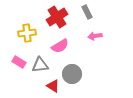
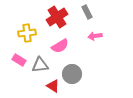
pink rectangle: moved 2 px up
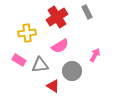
pink arrow: moved 19 px down; rotated 128 degrees clockwise
gray circle: moved 3 px up
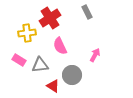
red cross: moved 7 px left, 1 px down
pink semicircle: rotated 96 degrees clockwise
gray circle: moved 4 px down
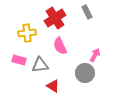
red cross: moved 5 px right
pink rectangle: rotated 16 degrees counterclockwise
gray circle: moved 13 px right, 2 px up
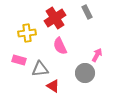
pink arrow: moved 2 px right
gray triangle: moved 4 px down
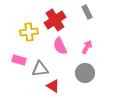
red cross: moved 2 px down
yellow cross: moved 2 px right, 1 px up
pink arrow: moved 10 px left, 8 px up
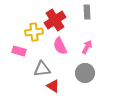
gray rectangle: rotated 24 degrees clockwise
yellow cross: moved 5 px right
pink rectangle: moved 9 px up
gray triangle: moved 2 px right
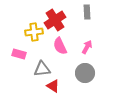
pink rectangle: moved 3 px down
